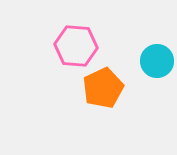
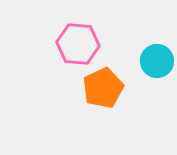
pink hexagon: moved 2 px right, 2 px up
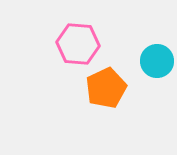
orange pentagon: moved 3 px right
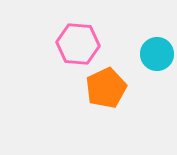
cyan circle: moved 7 px up
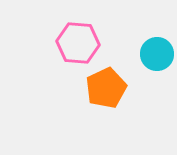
pink hexagon: moved 1 px up
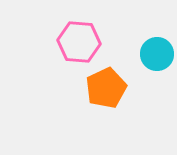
pink hexagon: moved 1 px right, 1 px up
